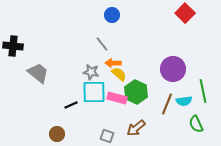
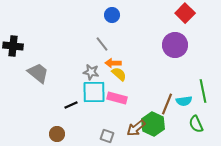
purple circle: moved 2 px right, 24 px up
green hexagon: moved 17 px right, 32 px down
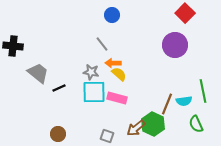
black line: moved 12 px left, 17 px up
brown circle: moved 1 px right
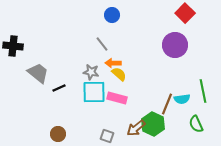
cyan semicircle: moved 2 px left, 2 px up
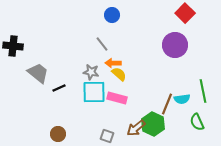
green semicircle: moved 1 px right, 2 px up
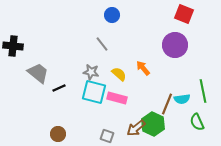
red square: moved 1 px left, 1 px down; rotated 24 degrees counterclockwise
orange arrow: moved 30 px right, 5 px down; rotated 49 degrees clockwise
cyan square: rotated 15 degrees clockwise
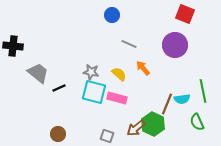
red square: moved 1 px right
gray line: moved 27 px right; rotated 28 degrees counterclockwise
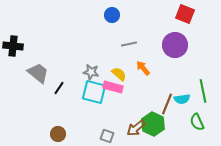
gray line: rotated 35 degrees counterclockwise
black line: rotated 32 degrees counterclockwise
pink rectangle: moved 4 px left, 11 px up
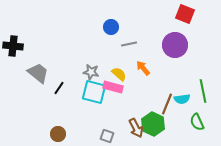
blue circle: moved 1 px left, 12 px down
brown arrow: rotated 78 degrees counterclockwise
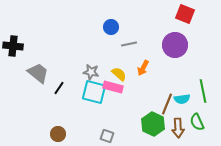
orange arrow: rotated 112 degrees counterclockwise
brown arrow: moved 42 px right; rotated 24 degrees clockwise
